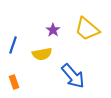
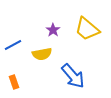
blue line: rotated 42 degrees clockwise
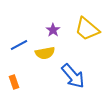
blue line: moved 6 px right
yellow semicircle: moved 3 px right, 1 px up
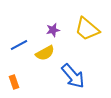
purple star: rotated 24 degrees clockwise
yellow semicircle: rotated 18 degrees counterclockwise
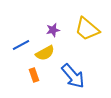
blue line: moved 2 px right
orange rectangle: moved 20 px right, 7 px up
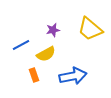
yellow trapezoid: moved 3 px right
yellow semicircle: moved 1 px right, 1 px down
blue arrow: rotated 60 degrees counterclockwise
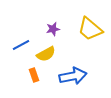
purple star: moved 1 px up
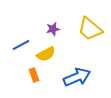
blue arrow: moved 4 px right, 1 px down; rotated 12 degrees counterclockwise
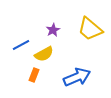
purple star: moved 1 px down; rotated 16 degrees counterclockwise
yellow semicircle: moved 2 px left
orange rectangle: rotated 40 degrees clockwise
